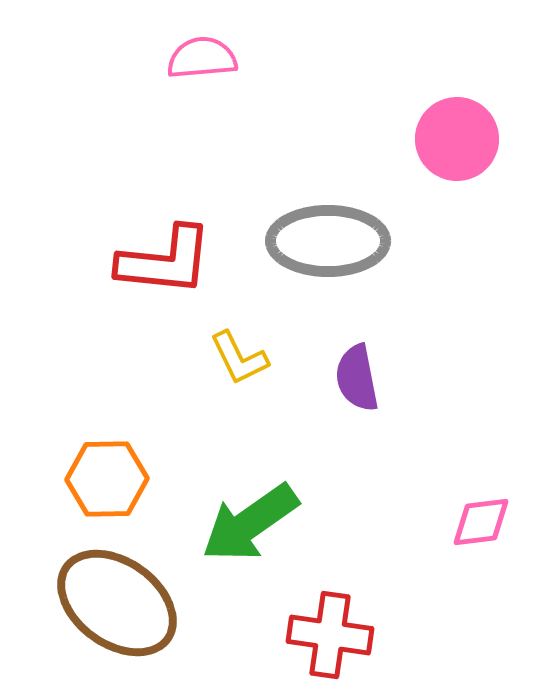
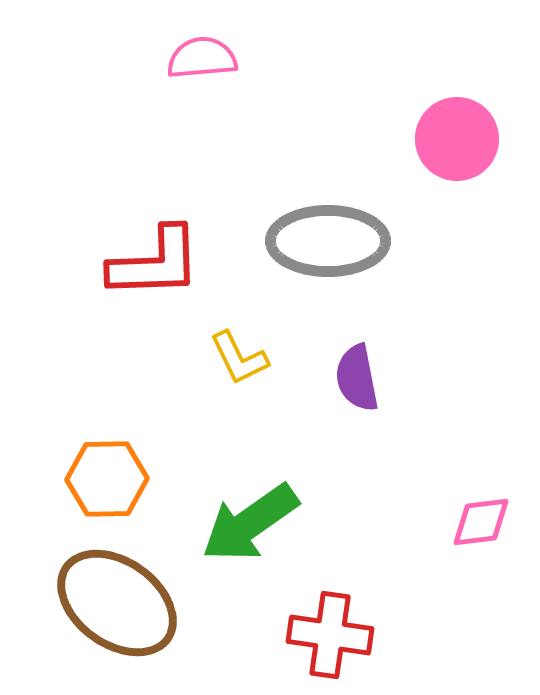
red L-shape: moved 10 px left, 2 px down; rotated 8 degrees counterclockwise
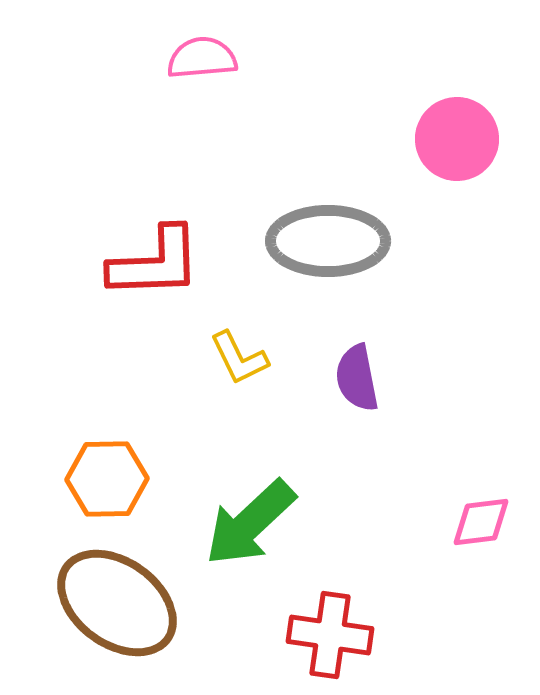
green arrow: rotated 8 degrees counterclockwise
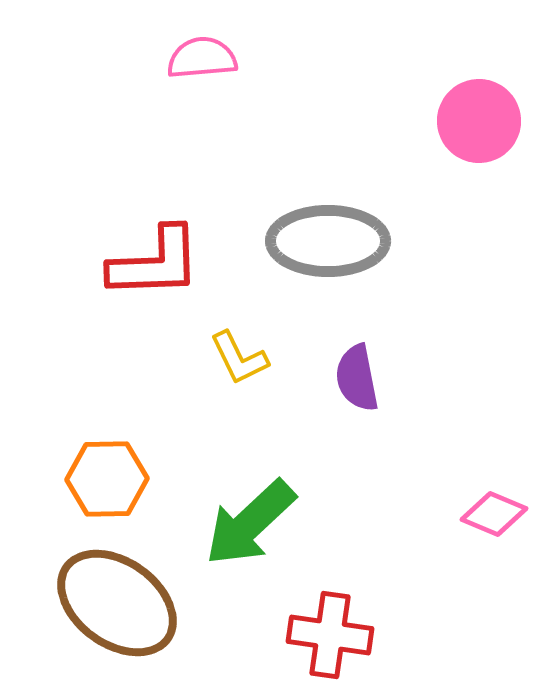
pink circle: moved 22 px right, 18 px up
pink diamond: moved 13 px right, 8 px up; rotated 30 degrees clockwise
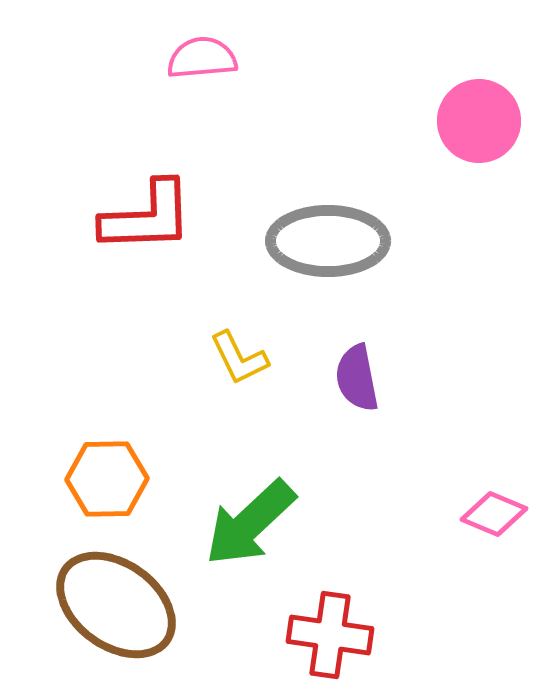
red L-shape: moved 8 px left, 46 px up
brown ellipse: moved 1 px left, 2 px down
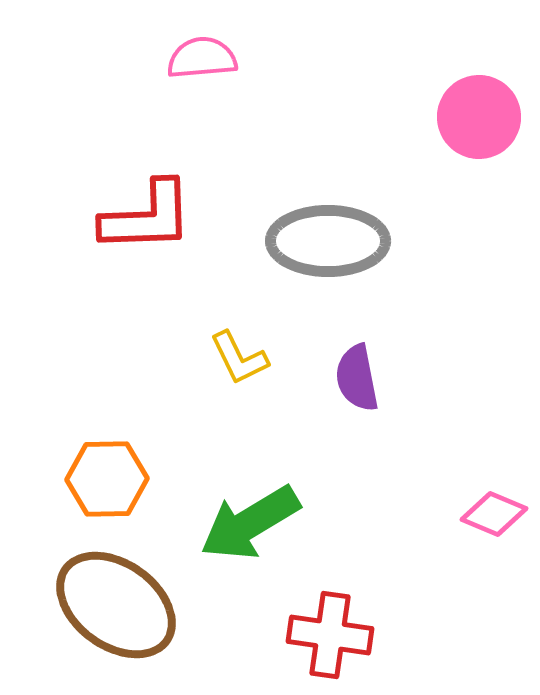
pink circle: moved 4 px up
green arrow: rotated 12 degrees clockwise
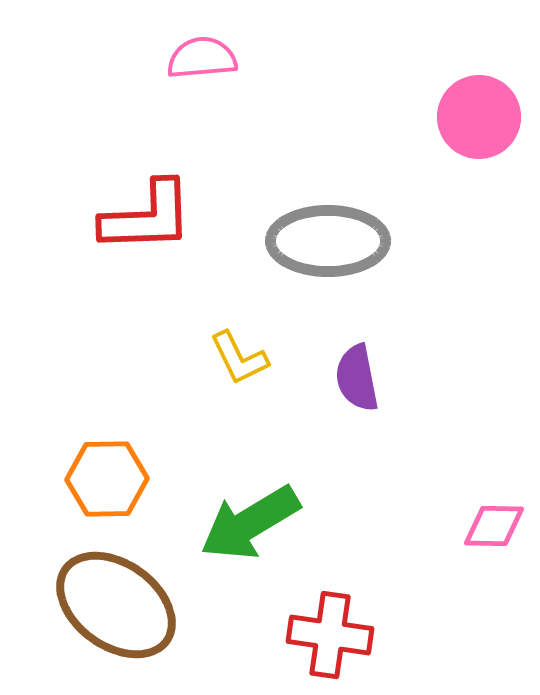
pink diamond: moved 12 px down; rotated 22 degrees counterclockwise
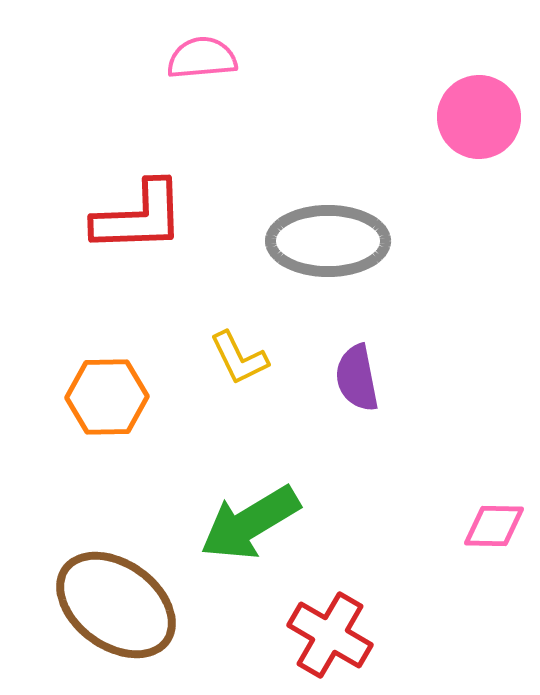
red L-shape: moved 8 px left
orange hexagon: moved 82 px up
red cross: rotated 22 degrees clockwise
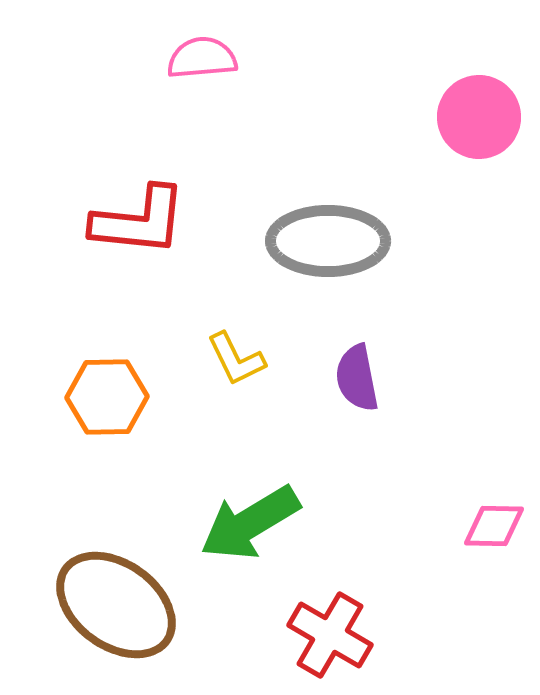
red L-shape: moved 4 px down; rotated 8 degrees clockwise
yellow L-shape: moved 3 px left, 1 px down
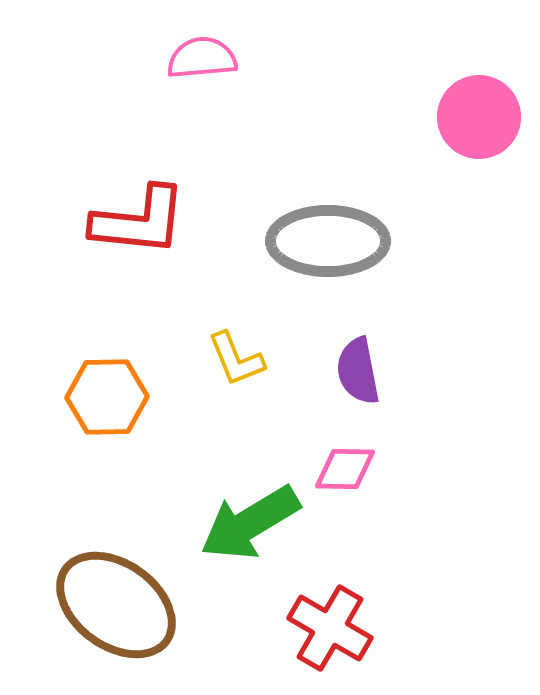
yellow L-shape: rotated 4 degrees clockwise
purple semicircle: moved 1 px right, 7 px up
pink diamond: moved 149 px left, 57 px up
red cross: moved 7 px up
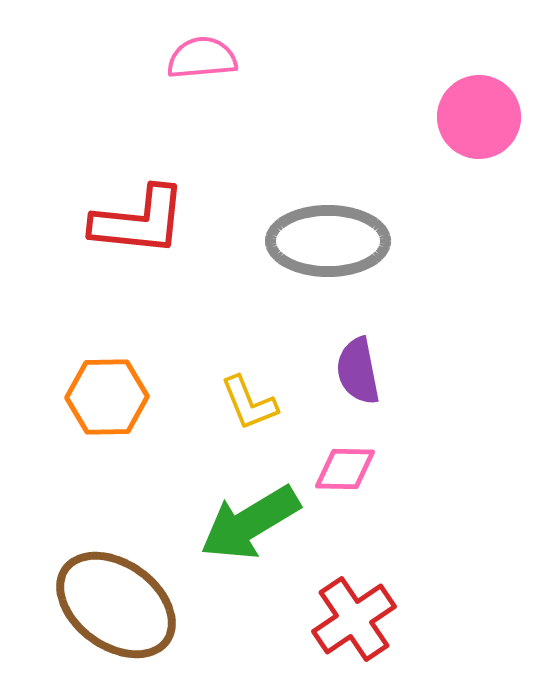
yellow L-shape: moved 13 px right, 44 px down
red cross: moved 24 px right, 9 px up; rotated 26 degrees clockwise
